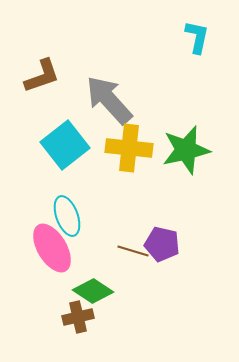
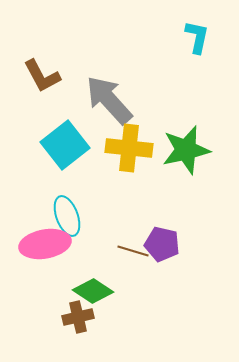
brown L-shape: rotated 81 degrees clockwise
pink ellipse: moved 7 px left, 4 px up; rotated 69 degrees counterclockwise
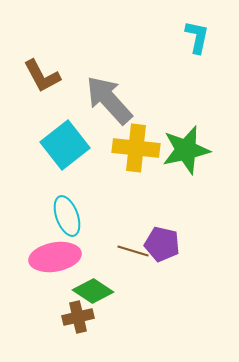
yellow cross: moved 7 px right
pink ellipse: moved 10 px right, 13 px down
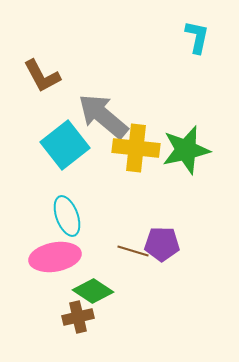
gray arrow: moved 6 px left, 16 px down; rotated 8 degrees counterclockwise
purple pentagon: rotated 12 degrees counterclockwise
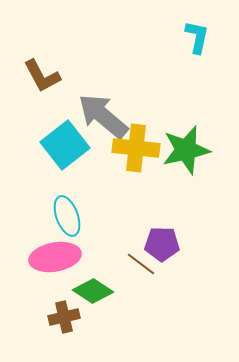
brown line: moved 8 px right, 13 px down; rotated 20 degrees clockwise
brown cross: moved 14 px left
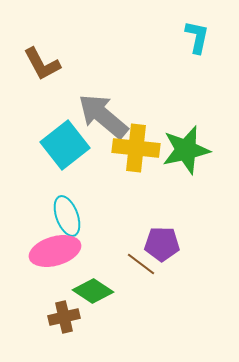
brown L-shape: moved 12 px up
pink ellipse: moved 6 px up; rotated 6 degrees counterclockwise
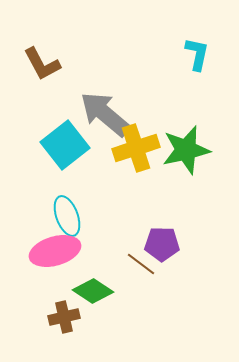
cyan L-shape: moved 17 px down
gray arrow: moved 2 px right, 2 px up
yellow cross: rotated 24 degrees counterclockwise
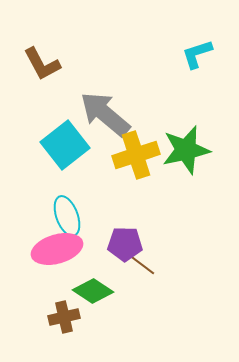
cyan L-shape: rotated 120 degrees counterclockwise
yellow cross: moved 7 px down
purple pentagon: moved 37 px left
pink ellipse: moved 2 px right, 2 px up
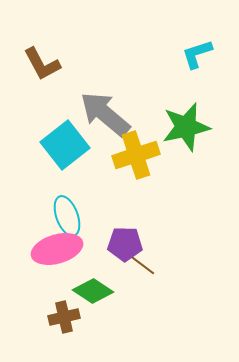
green star: moved 23 px up
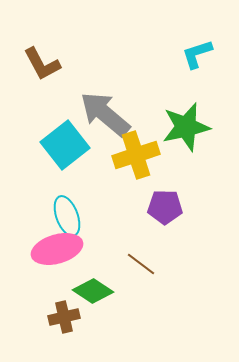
purple pentagon: moved 40 px right, 37 px up
